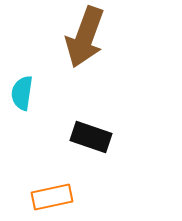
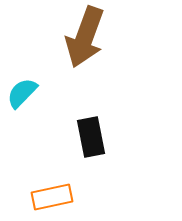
cyan semicircle: rotated 36 degrees clockwise
black rectangle: rotated 60 degrees clockwise
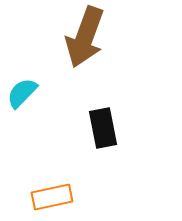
black rectangle: moved 12 px right, 9 px up
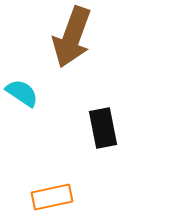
brown arrow: moved 13 px left
cyan semicircle: rotated 80 degrees clockwise
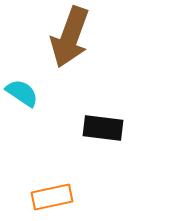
brown arrow: moved 2 px left
black rectangle: rotated 72 degrees counterclockwise
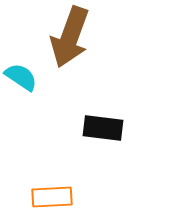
cyan semicircle: moved 1 px left, 16 px up
orange rectangle: rotated 9 degrees clockwise
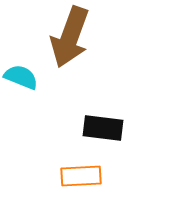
cyan semicircle: rotated 12 degrees counterclockwise
orange rectangle: moved 29 px right, 21 px up
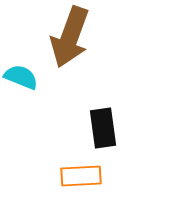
black rectangle: rotated 75 degrees clockwise
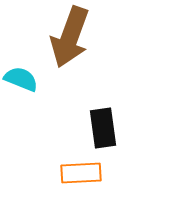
cyan semicircle: moved 2 px down
orange rectangle: moved 3 px up
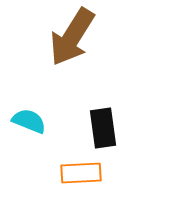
brown arrow: moved 2 px right; rotated 12 degrees clockwise
cyan semicircle: moved 8 px right, 42 px down
